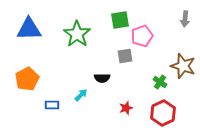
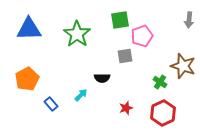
gray arrow: moved 4 px right, 1 px down
blue rectangle: moved 1 px left, 1 px up; rotated 48 degrees clockwise
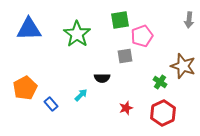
orange pentagon: moved 2 px left, 9 px down
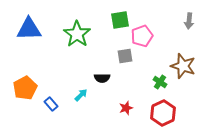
gray arrow: moved 1 px down
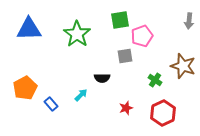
green cross: moved 5 px left, 2 px up
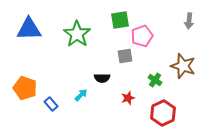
orange pentagon: rotated 25 degrees counterclockwise
red star: moved 2 px right, 10 px up
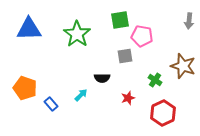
pink pentagon: rotated 30 degrees clockwise
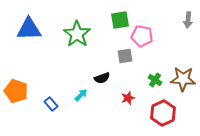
gray arrow: moved 1 px left, 1 px up
brown star: moved 13 px down; rotated 15 degrees counterclockwise
black semicircle: rotated 21 degrees counterclockwise
orange pentagon: moved 9 px left, 3 px down
